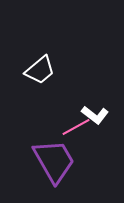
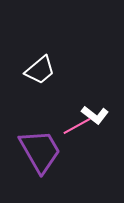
pink line: moved 1 px right, 1 px up
purple trapezoid: moved 14 px left, 10 px up
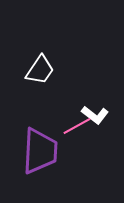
white trapezoid: rotated 16 degrees counterclockwise
purple trapezoid: rotated 33 degrees clockwise
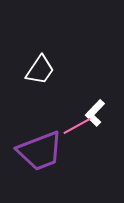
white L-shape: moved 2 px up; rotated 96 degrees clockwise
purple trapezoid: rotated 66 degrees clockwise
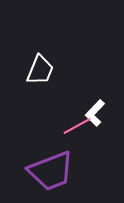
white trapezoid: rotated 12 degrees counterclockwise
purple trapezoid: moved 11 px right, 20 px down
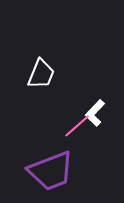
white trapezoid: moved 1 px right, 4 px down
pink line: rotated 12 degrees counterclockwise
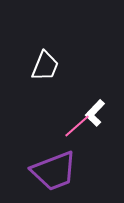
white trapezoid: moved 4 px right, 8 px up
purple trapezoid: moved 3 px right
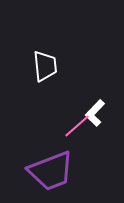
white trapezoid: rotated 28 degrees counterclockwise
purple trapezoid: moved 3 px left
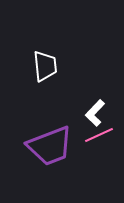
pink line: moved 22 px right, 9 px down; rotated 16 degrees clockwise
purple trapezoid: moved 1 px left, 25 px up
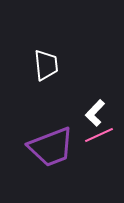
white trapezoid: moved 1 px right, 1 px up
purple trapezoid: moved 1 px right, 1 px down
